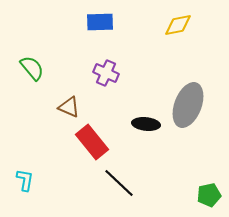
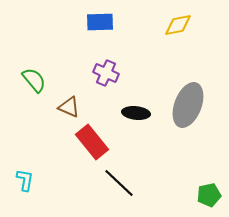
green semicircle: moved 2 px right, 12 px down
black ellipse: moved 10 px left, 11 px up
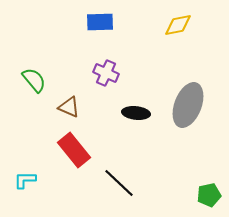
red rectangle: moved 18 px left, 8 px down
cyan L-shape: rotated 100 degrees counterclockwise
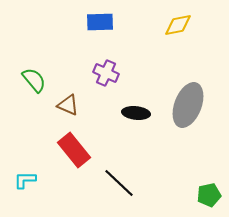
brown triangle: moved 1 px left, 2 px up
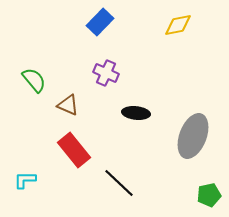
blue rectangle: rotated 44 degrees counterclockwise
gray ellipse: moved 5 px right, 31 px down
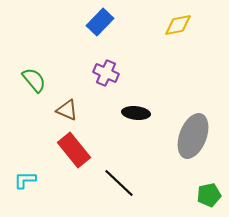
brown triangle: moved 1 px left, 5 px down
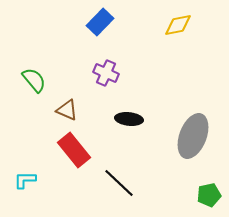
black ellipse: moved 7 px left, 6 px down
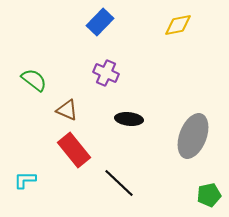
green semicircle: rotated 12 degrees counterclockwise
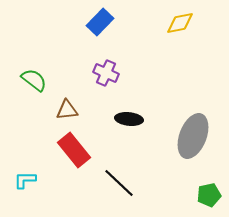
yellow diamond: moved 2 px right, 2 px up
brown triangle: rotated 30 degrees counterclockwise
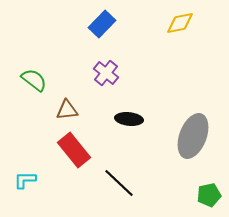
blue rectangle: moved 2 px right, 2 px down
purple cross: rotated 15 degrees clockwise
